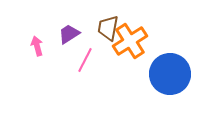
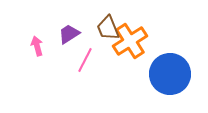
brown trapezoid: rotated 32 degrees counterclockwise
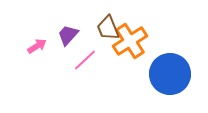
purple trapezoid: moved 1 px left, 1 px down; rotated 15 degrees counterclockwise
pink arrow: rotated 72 degrees clockwise
pink line: rotated 20 degrees clockwise
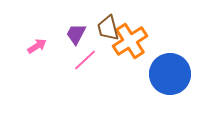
brown trapezoid: rotated 8 degrees clockwise
purple trapezoid: moved 8 px right, 1 px up; rotated 15 degrees counterclockwise
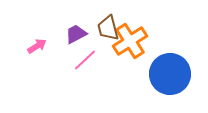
purple trapezoid: rotated 35 degrees clockwise
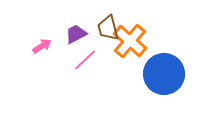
orange cross: rotated 16 degrees counterclockwise
pink arrow: moved 5 px right
blue circle: moved 6 px left
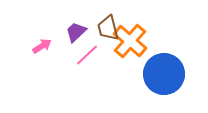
purple trapezoid: moved 2 px up; rotated 15 degrees counterclockwise
pink line: moved 2 px right, 5 px up
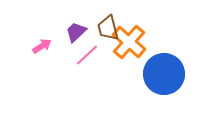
orange cross: moved 1 px left, 1 px down
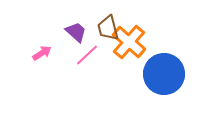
purple trapezoid: rotated 85 degrees clockwise
pink arrow: moved 7 px down
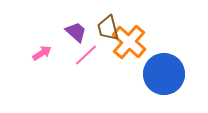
pink line: moved 1 px left
